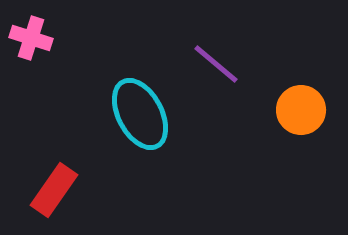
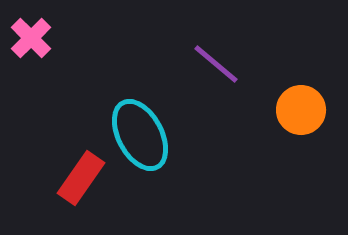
pink cross: rotated 27 degrees clockwise
cyan ellipse: moved 21 px down
red rectangle: moved 27 px right, 12 px up
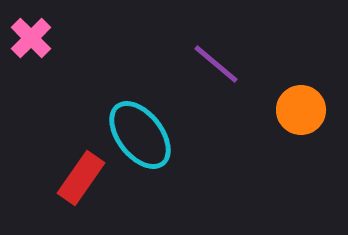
cyan ellipse: rotated 10 degrees counterclockwise
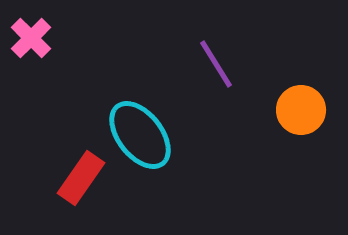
purple line: rotated 18 degrees clockwise
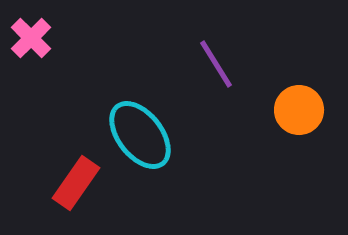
orange circle: moved 2 px left
red rectangle: moved 5 px left, 5 px down
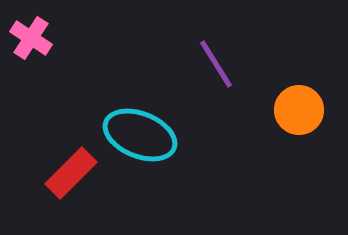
pink cross: rotated 12 degrees counterclockwise
cyan ellipse: rotated 30 degrees counterclockwise
red rectangle: moved 5 px left, 10 px up; rotated 10 degrees clockwise
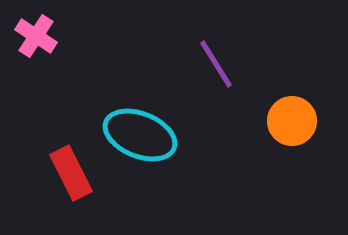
pink cross: moved 5 px right, 2 px up
orange circle: moved 7 px left, 11 px down
red rectangle: rotated 72 degrees counterclockwise
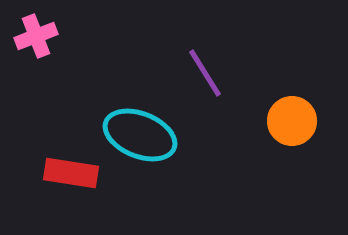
pink cross: rotated 36 degrees clockwise
purple line: moved 11 px left, 9 px down
red rectangle: rotated 54 degrees counterclockwise
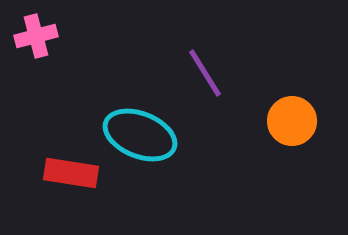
pink cross: rotated 6 degrees clockwise
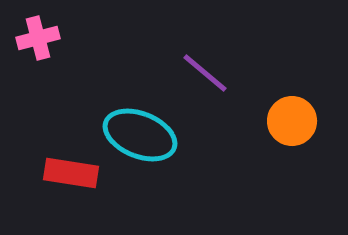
pink cross: moved 2 px right, 2 px down
purple line: rotated 18 degrees counterclockwise
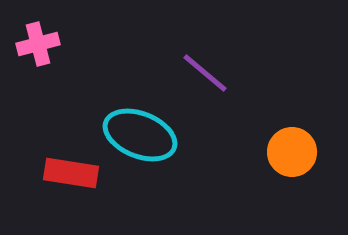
pink cross: moved 6 px down
orange circle: moved 31 px down
